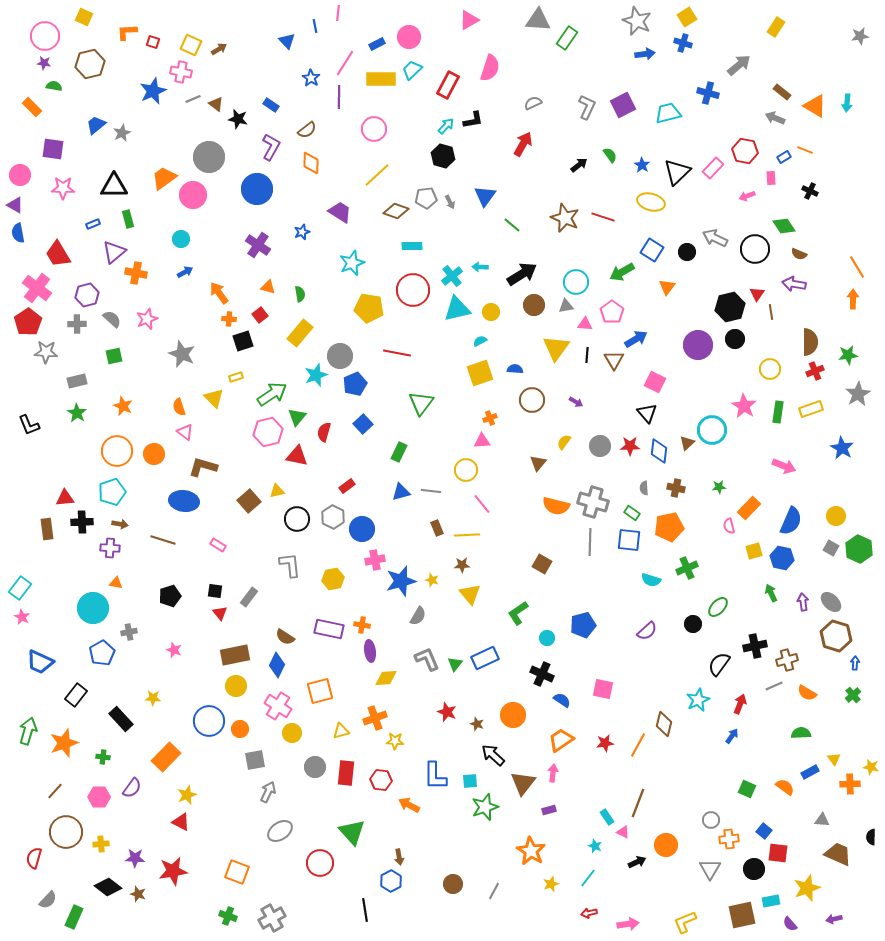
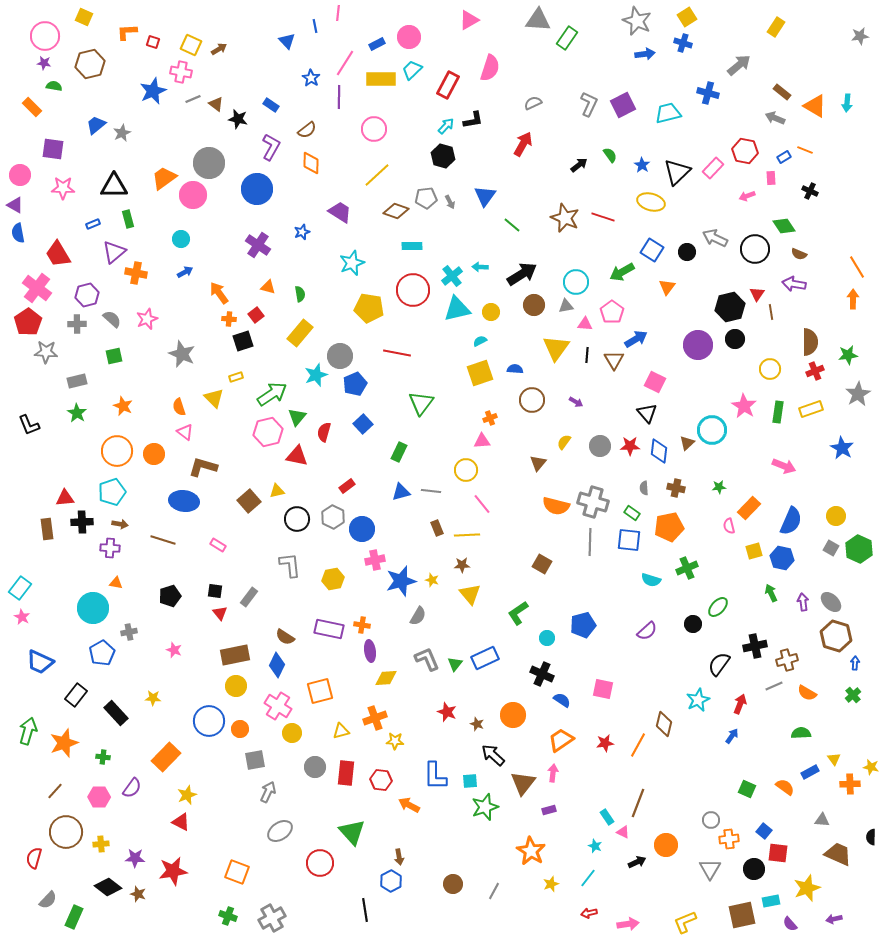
gray L-shape at (587, 107): moved 2 px right, 3 px up
gray circle at (209, 157): moved 6 px down
red square at (260, 315): moved 4 px left
black rectangle at (121, 719): moved 5 px left, 6 px up
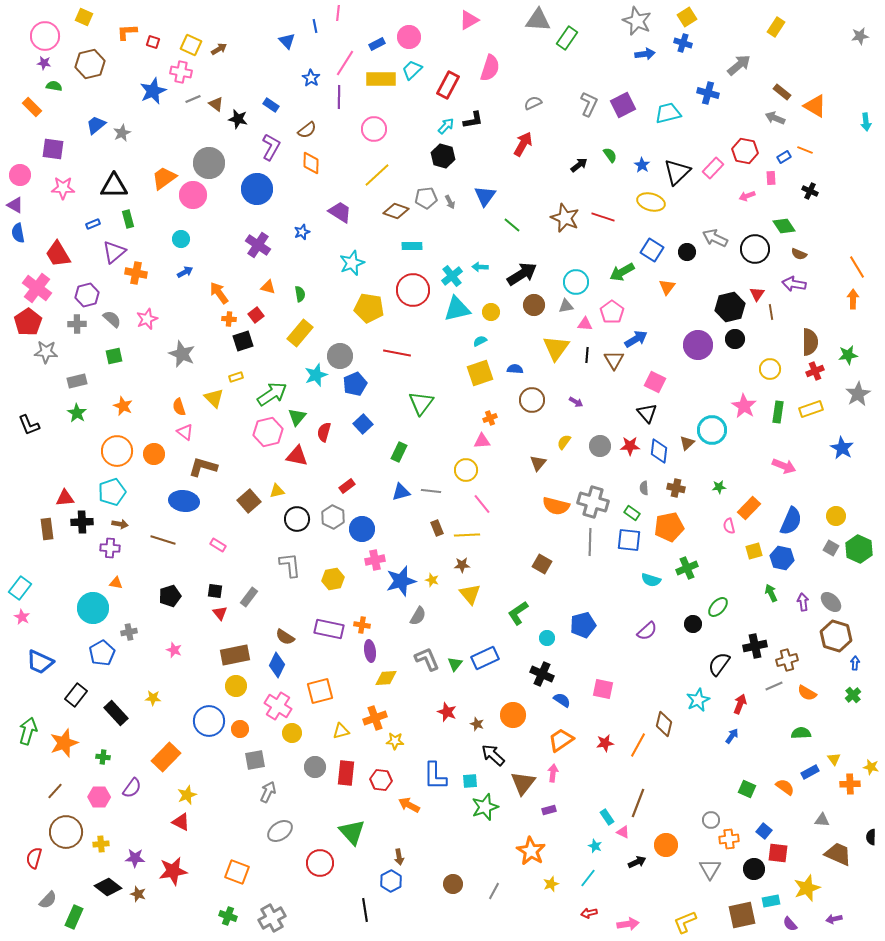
cyan arrow at (847, 103): moved 19 px right, 19 px down; rotated 12 degrees counterclockwise
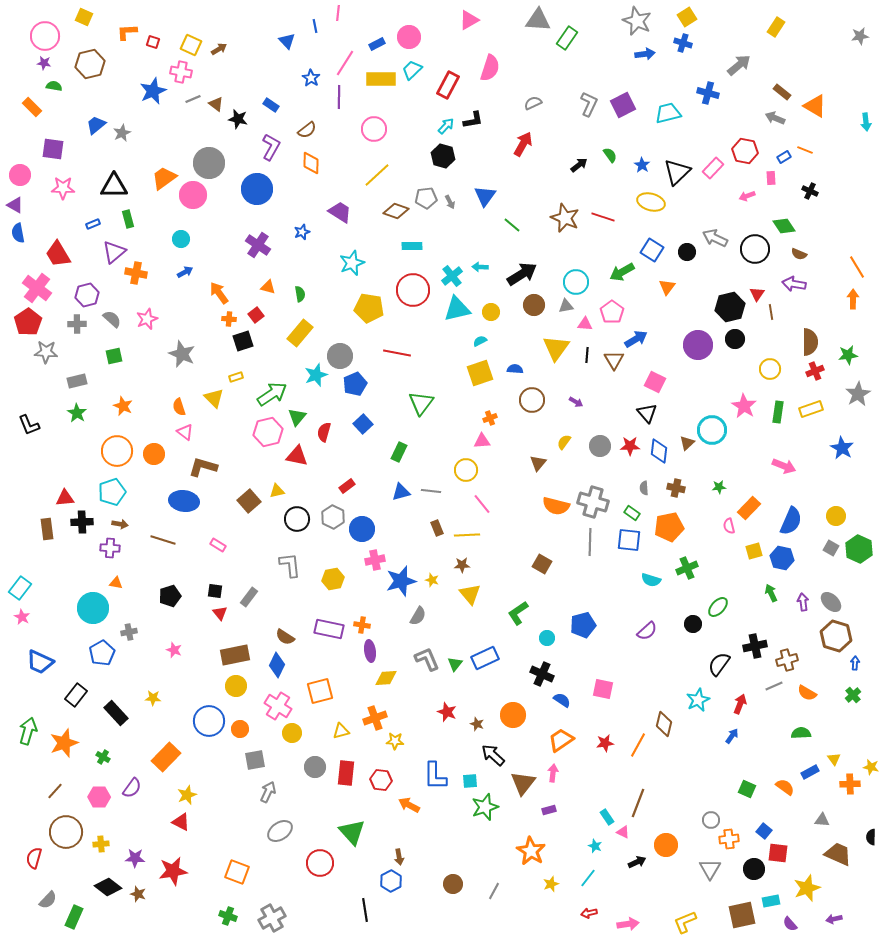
green cross at (103, 757): rotated 24 degrees clockwise
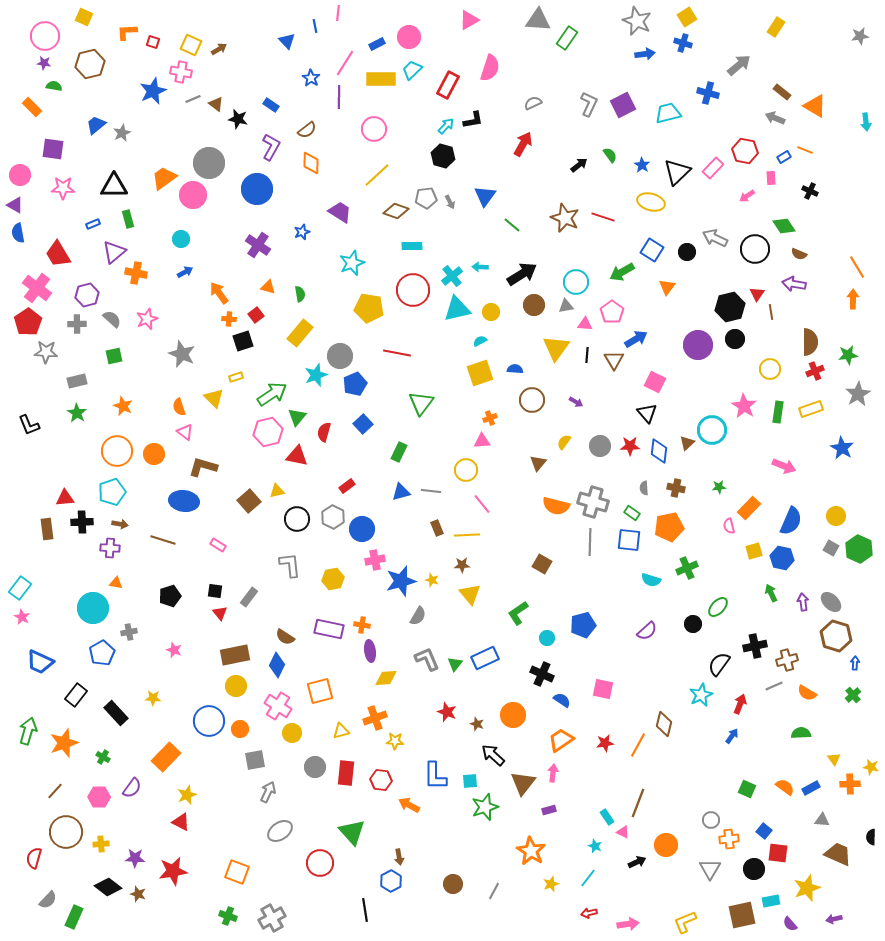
pink arrow at (747, 196): rotated 14 degrees counterclockwise
cyan star at (698, 700): moved 3 px right, 5 px up
blue rectangle at (810, 772): moved 1 px right, 16 px down
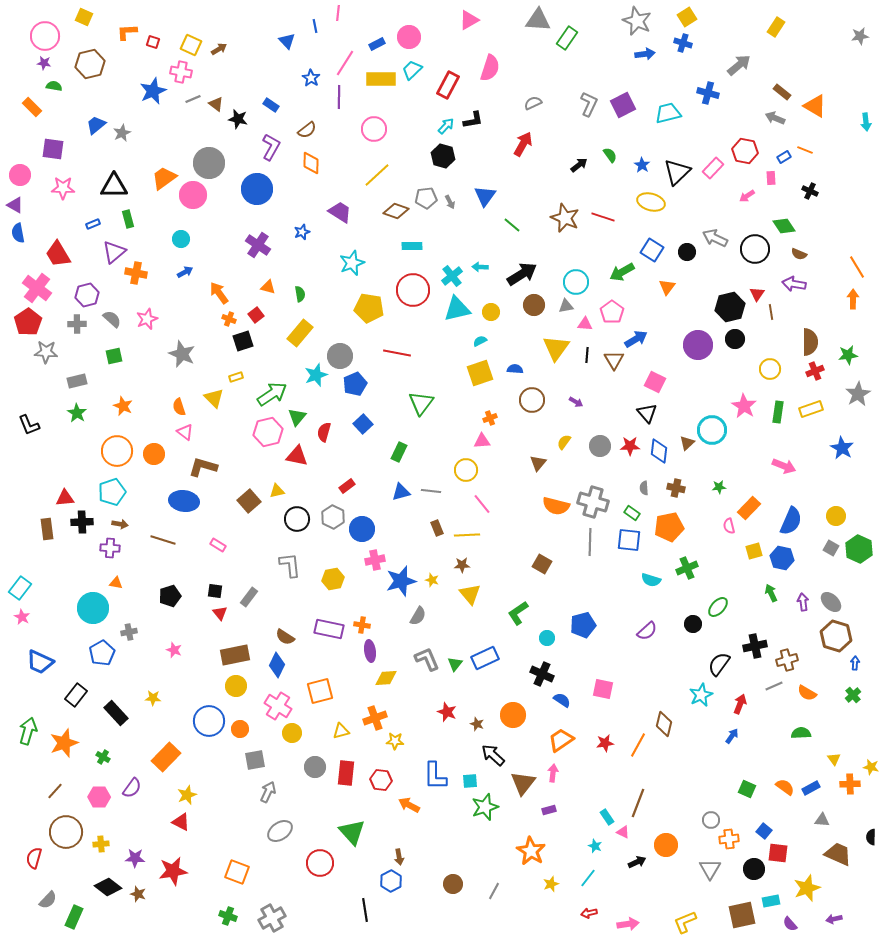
orange cross at (229, 319): rotated 16 degrees clockwise
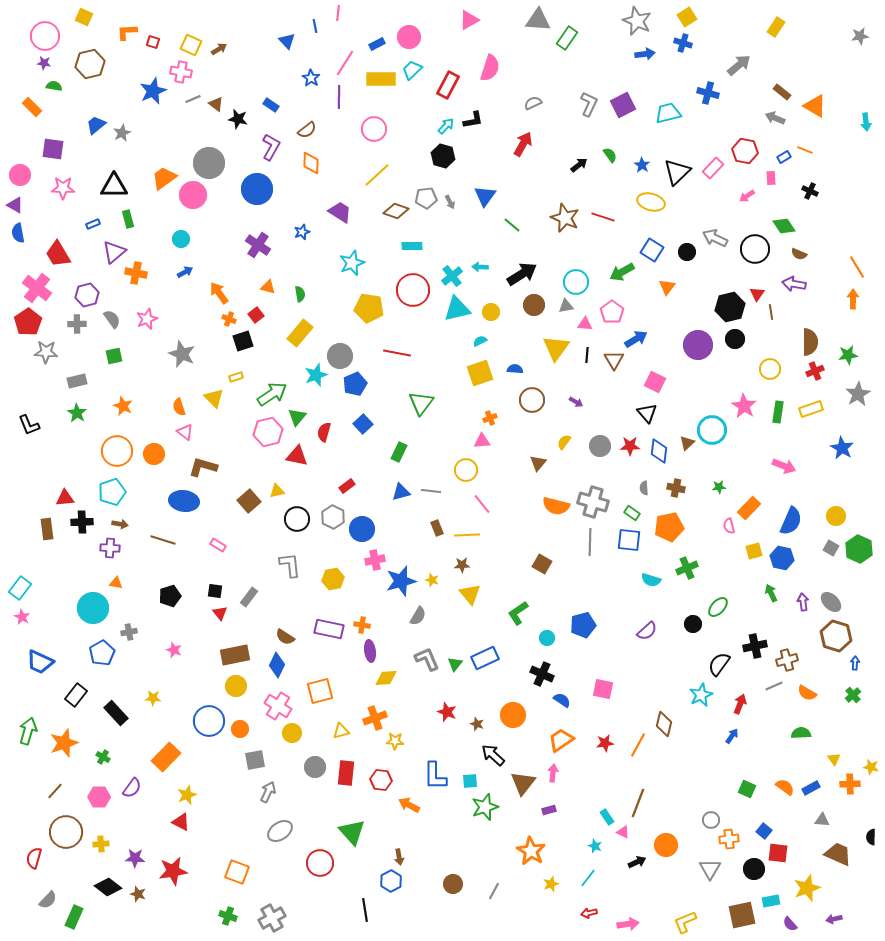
gray semicircle at (112, 319): rotated 12 degrees clockwise
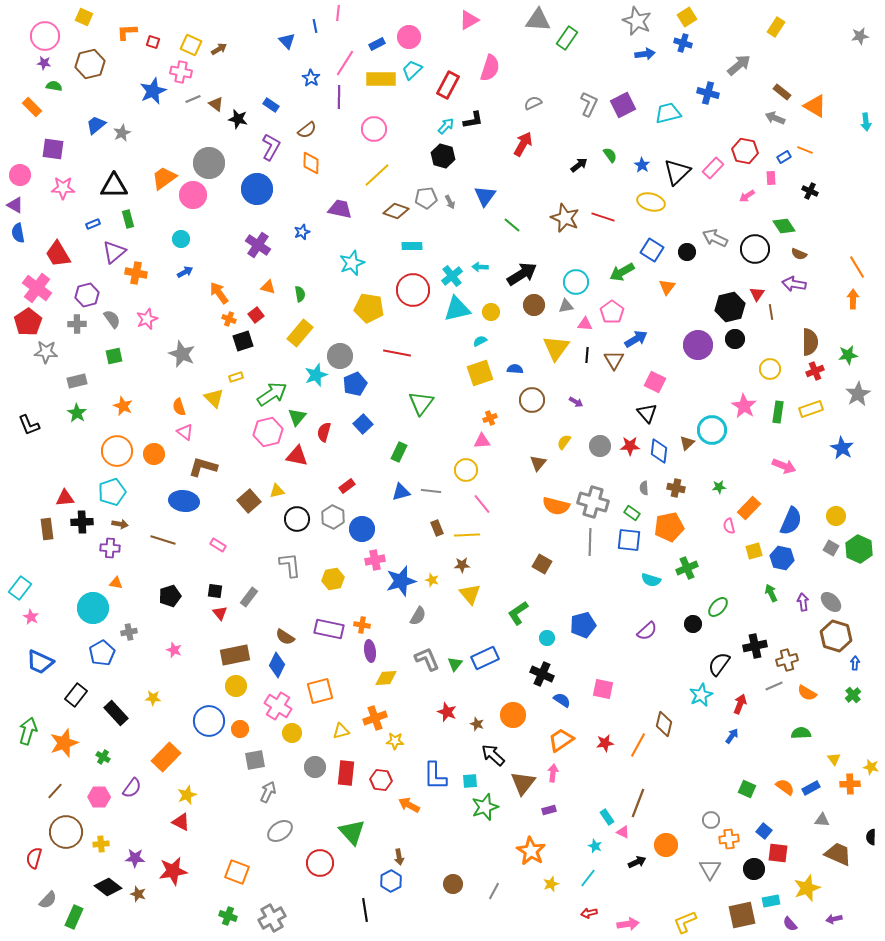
purple trapezoid at (340, 212): moved 3 px up; rotated 20 degrees counterclockwise
pink star at (22, 617): moved 9 px right
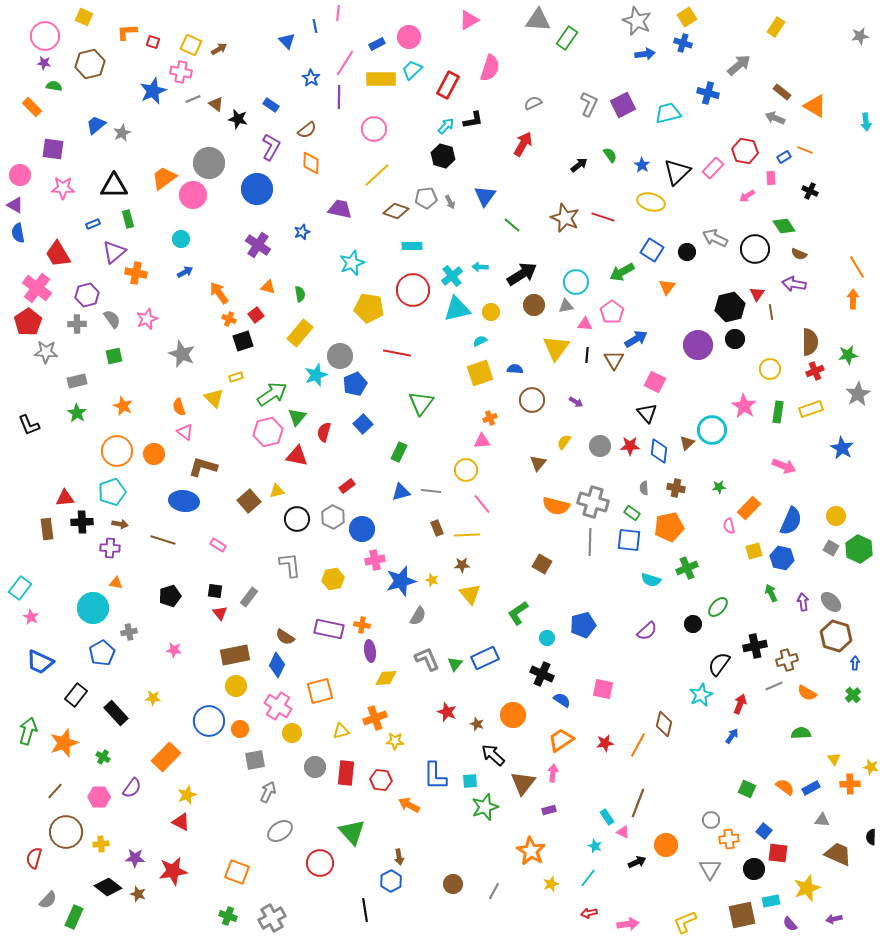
pink star at (174, 650): rotated 14 degrees counterclockwise
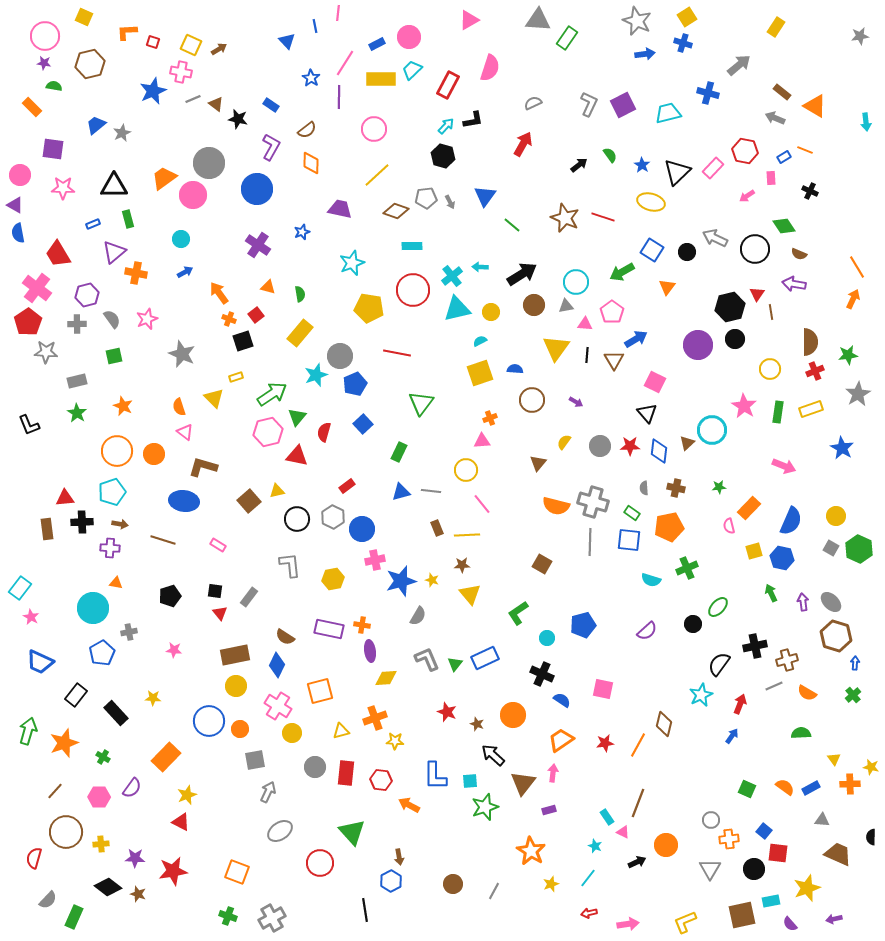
orange arrow at (853, 299): rotated 24 degrees clockwise
